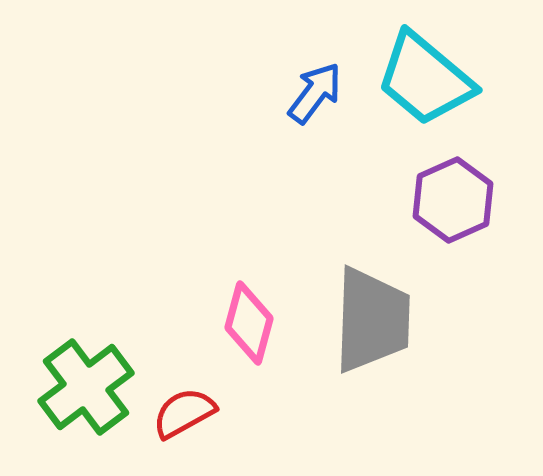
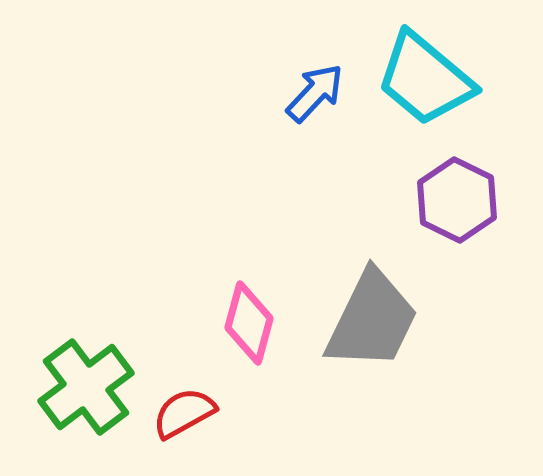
blue arrow: rotated 6 degrees clockwise
purple hexagon: moved 4 px right; rotated 10 degrees counterclockwise
gray trapezoid: rotated 24 degrees clockwise
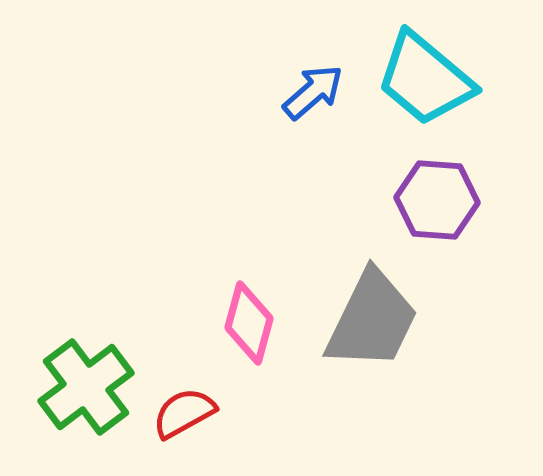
blue arrow: moved 2 px left, 1 px up; rotated 6 degrees clockwise
purple hexagon: moved 20 px left; rotated 22 degrees counterclockwise
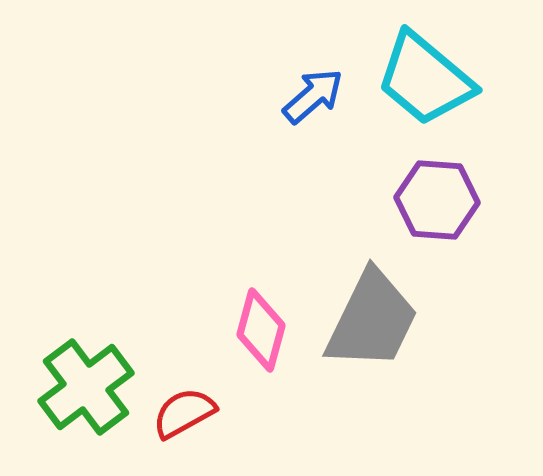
blue arrow: moved 4 px down
pink diamond: moved 12 px right, 7 px down
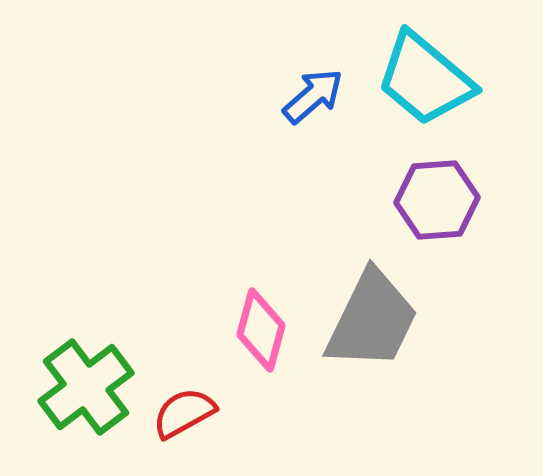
purple hexagon: rotated 8 degrees counterclockwise
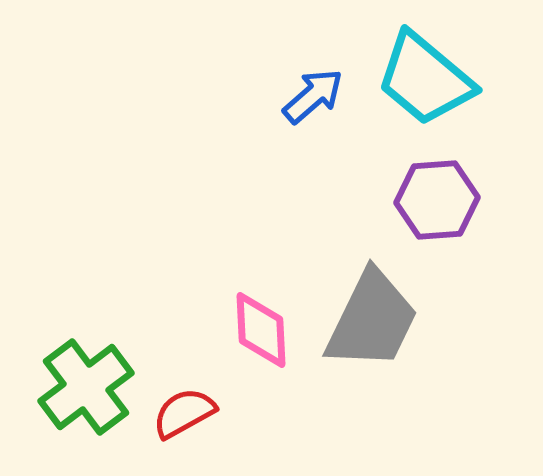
pink diamond: rotated 18 degrees counterclockwise
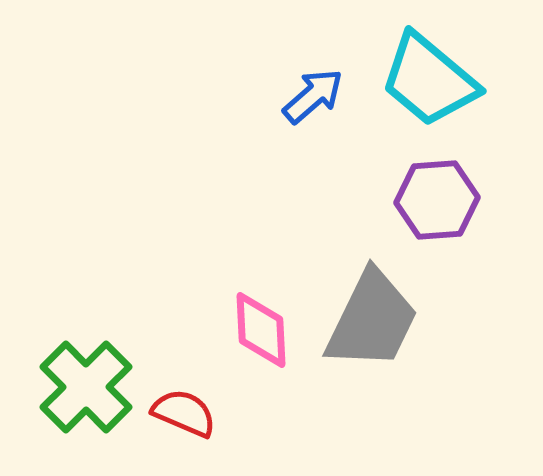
cyan trapezoid: moved 4 px right, 1 px down
green cross: rotated 8 degrees counterclockwise
red semicircle: rotated 52 degrees clockwise
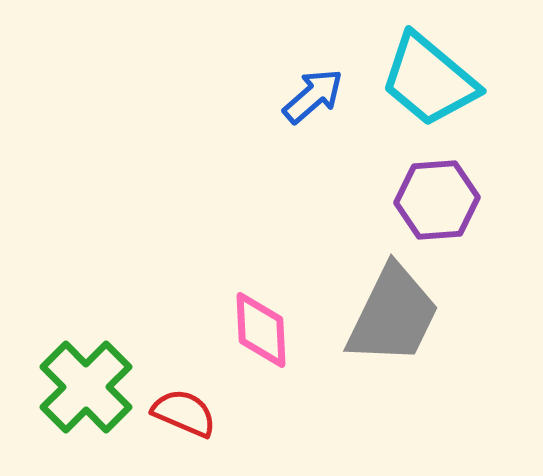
gray trapezoid: moved 21 px right, 5 px up
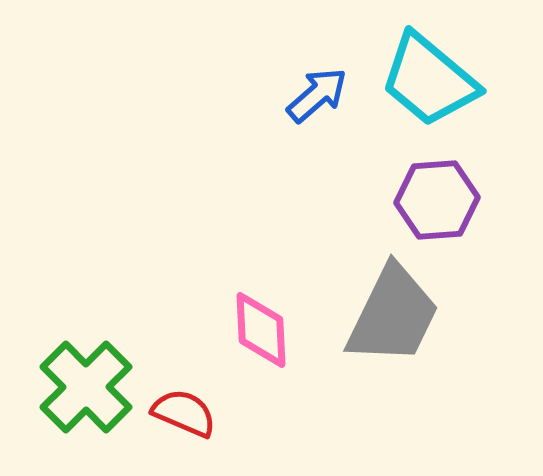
blue arrow: moved 4 px right, 1 px up
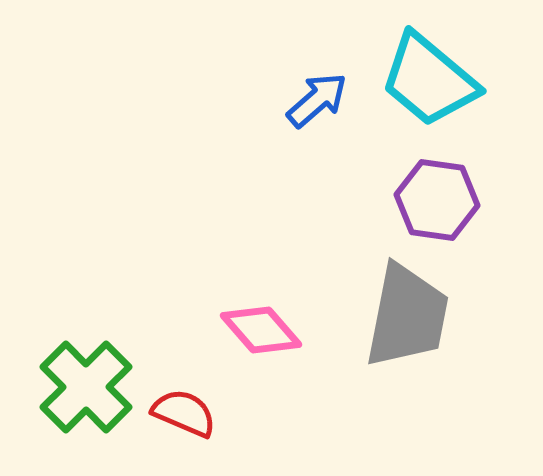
blue arrow: moved 5 px down
purple hexagon: rotated 12 degrees clockwise
gray trapezoid: moved 14 px right, 1 px down; rotated 15 degrees counterclockwise
pink diamond: rotated 38 degrees counterclockwise
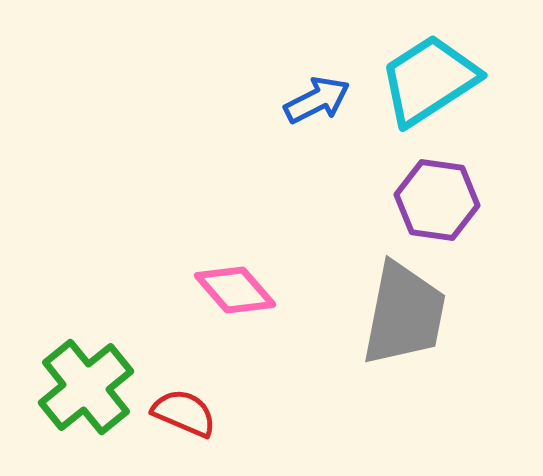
cyan trapezoid: rotated 107 degrees clockwise
blue arrow: rotated 14 degrees clockwise
gray trapezoid: moved 3 px left, 2 px up
pink diamond: moved 26 px left, 40 px up
green cross: rotated 6 degrees clockwise
